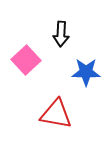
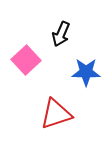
black arrow: rotated 20 degrees clockwise
red triangle: rotated 28 degrees counterclockwise
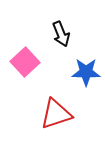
black arrow: rotated 45 degrees counterclockwise
pink square: moved 1 px left, 2 px down
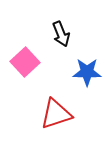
blue star: moved 1 px right
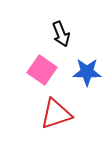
pink square: moved 17 px right, 8 px down; rotated 12 degrees counterclockwise
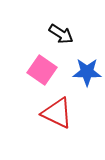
black arrow: rotated 35 degrees counterclockwise
red triangle: moved 1 px right, 1 px up; rotated 44 degrees clockwise
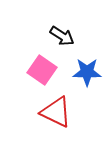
black arrow: moved 1 px right, 2 px down
red triangle: moved 1 px left, 1 px up
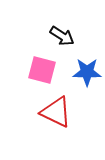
pink square: rotated 20 degrees counterclockwise
